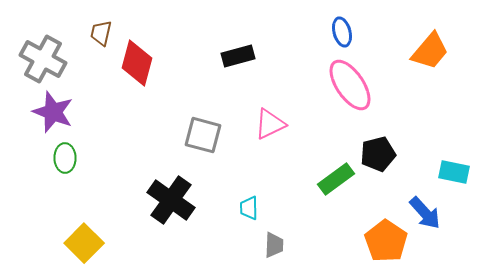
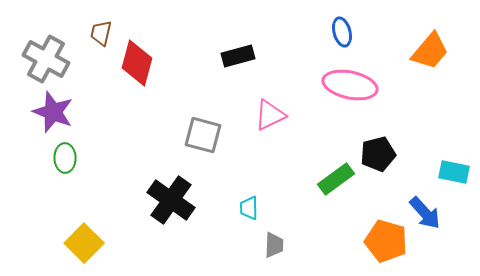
gray cross: moved 3 px right
pink ellipse: rotated 44 degrees counterclockwise
pink triangle: moved 9 px up
orange pentagon: rotated 18 degrees counterclockwise
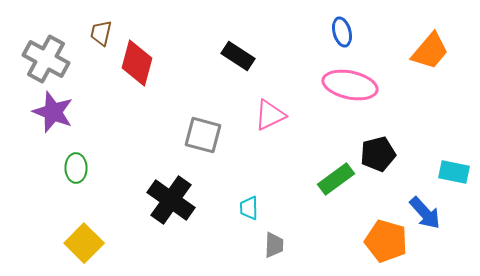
black rectangle: rotated 48 degrees clockwise
green ellipse: moved 11 px right, 10 px down
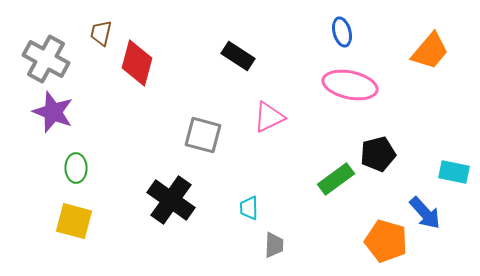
pink triangle: moved 1 px left, 2 px down
yellow square: moved 10 px left, 22 px up; rotated 30 degrees counterclockwise
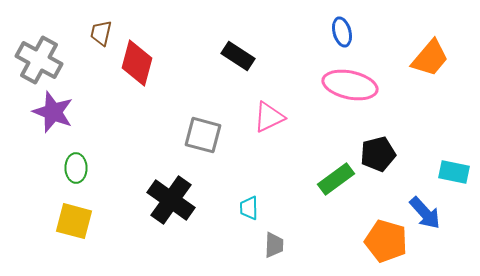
orange trapezoid: moved 7 px down
gray cross: moved 7 px left, 1 px down
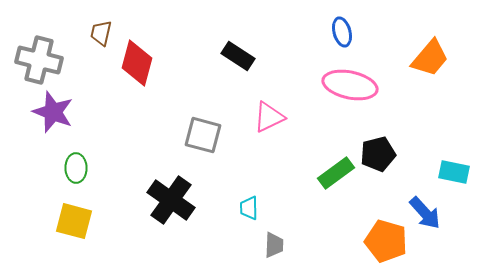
gray cross: rotated 15 degrees counterclockwise
green rectangle: moved 6 px up
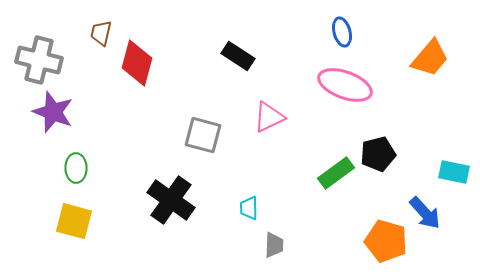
pink ellipse: moved 5 px left; rotated 8 degrees clockwise
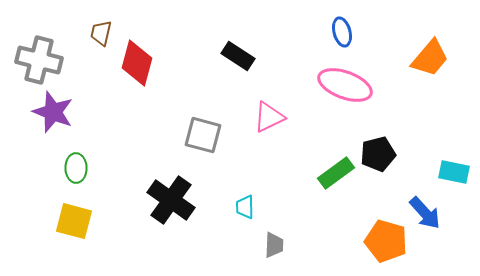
cyan trapezoid: moved 4 px left, 1 px up
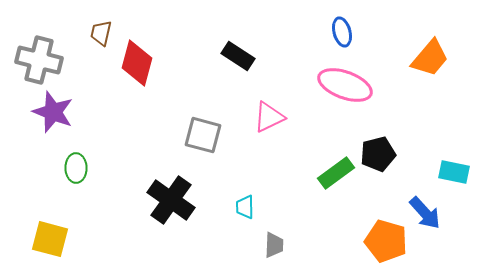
yellow square: moved 24 px left, 18 px down
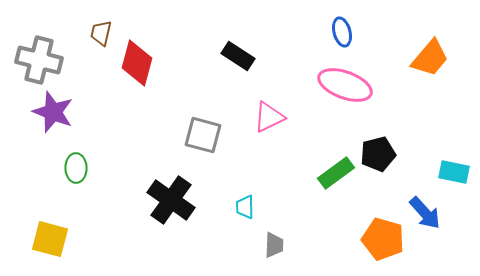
orange pentagon: moved 3 px left, 2 px up
